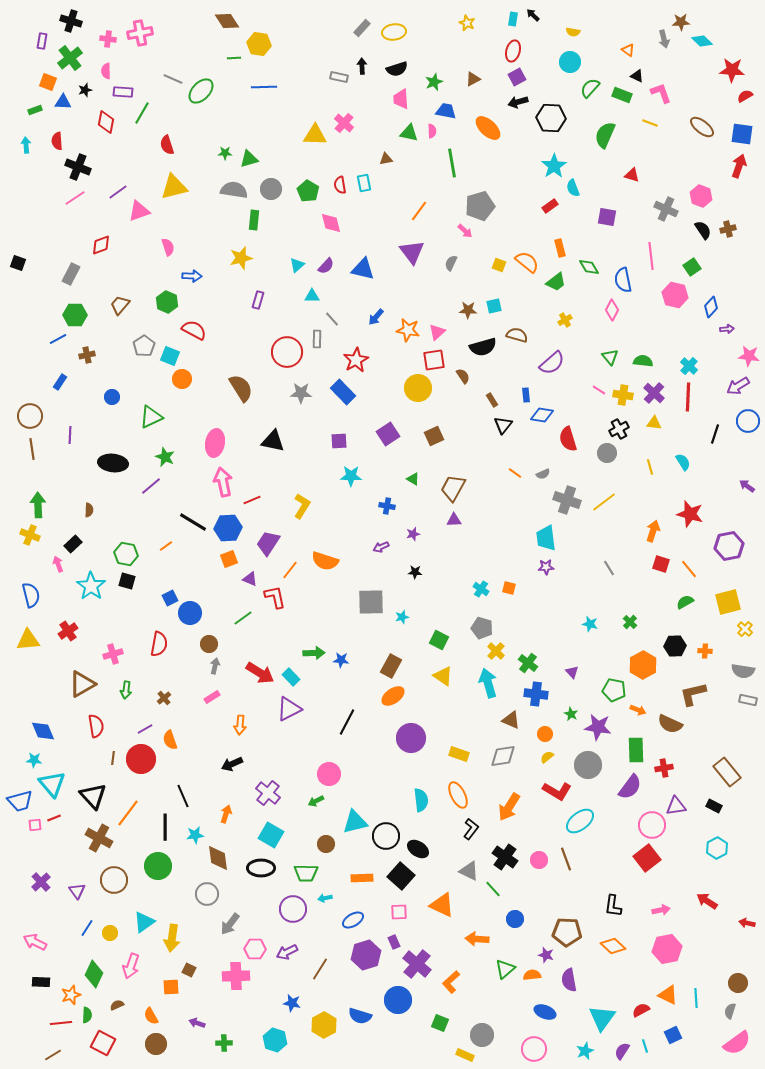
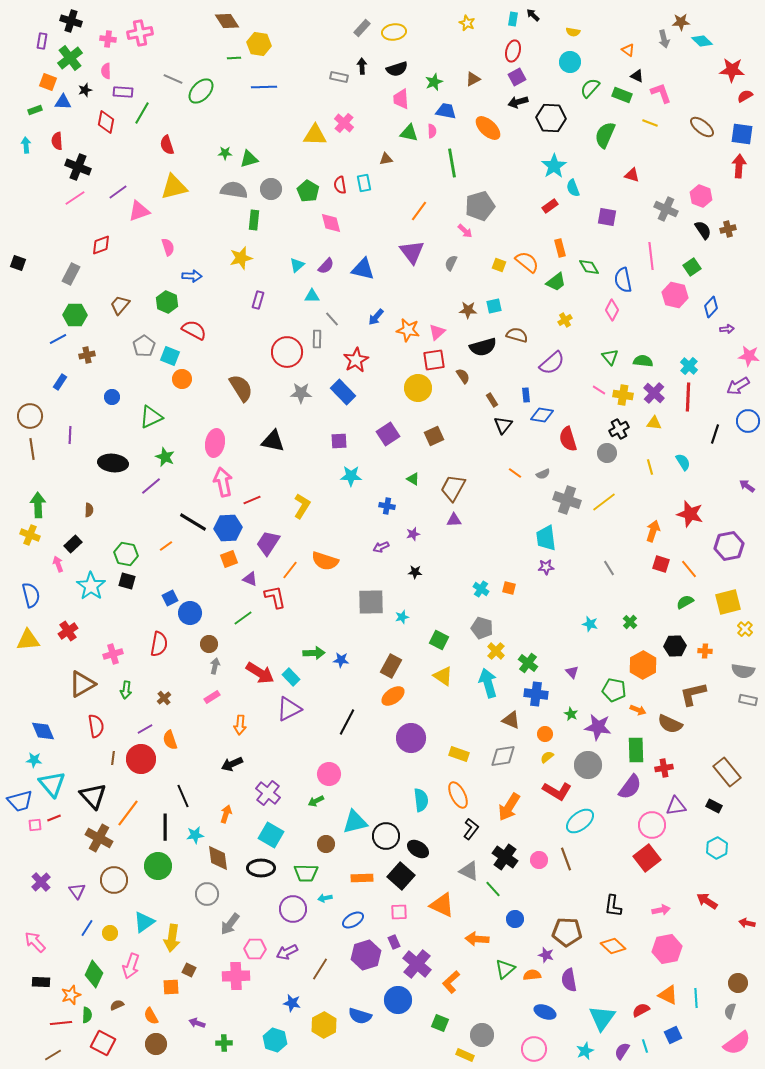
red arrow at (739, 166): rotated 15 degrees counterclockwise
pink arrow at (35, 942): rotated 20 degrees clockwise
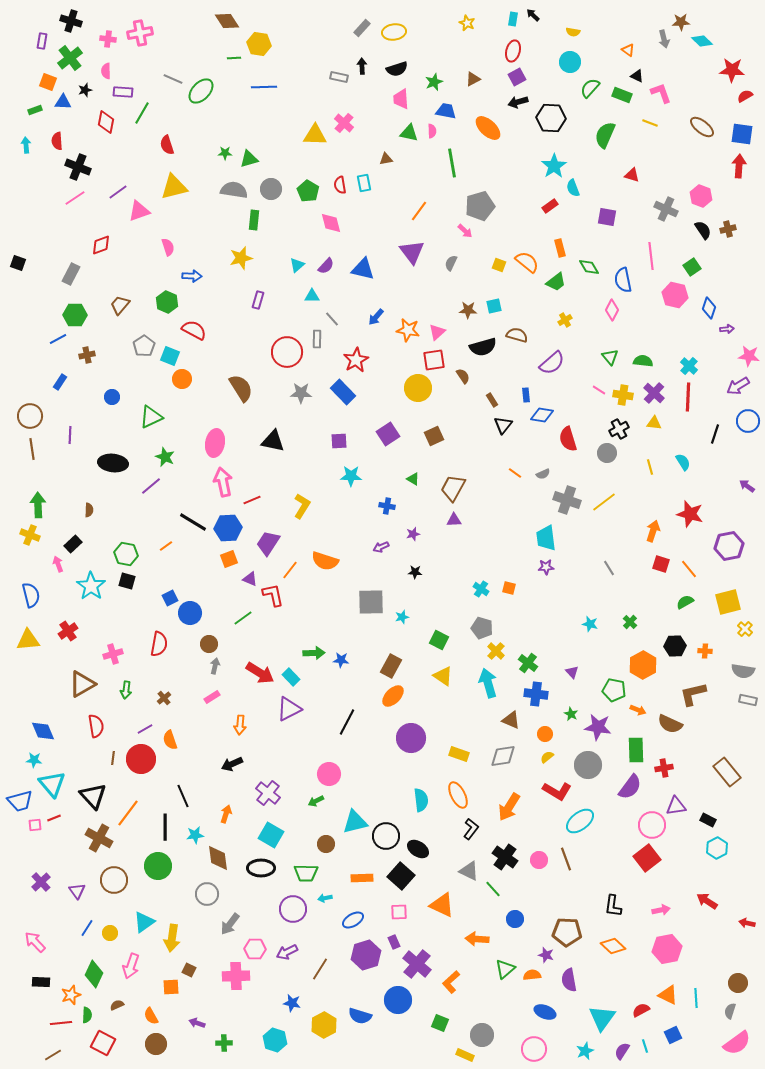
blue diamond at (711, 307): moved 2 px left, 1 px down; rotated 25 degrees counterclockwise
red L-shape at (275, 597): moved 2 px left, 2 px up
orange ellipse at (393, 696): rotated 10 degrees counterclockwise
black rectangle at (714, 806): moved 6 px left, 14 px down
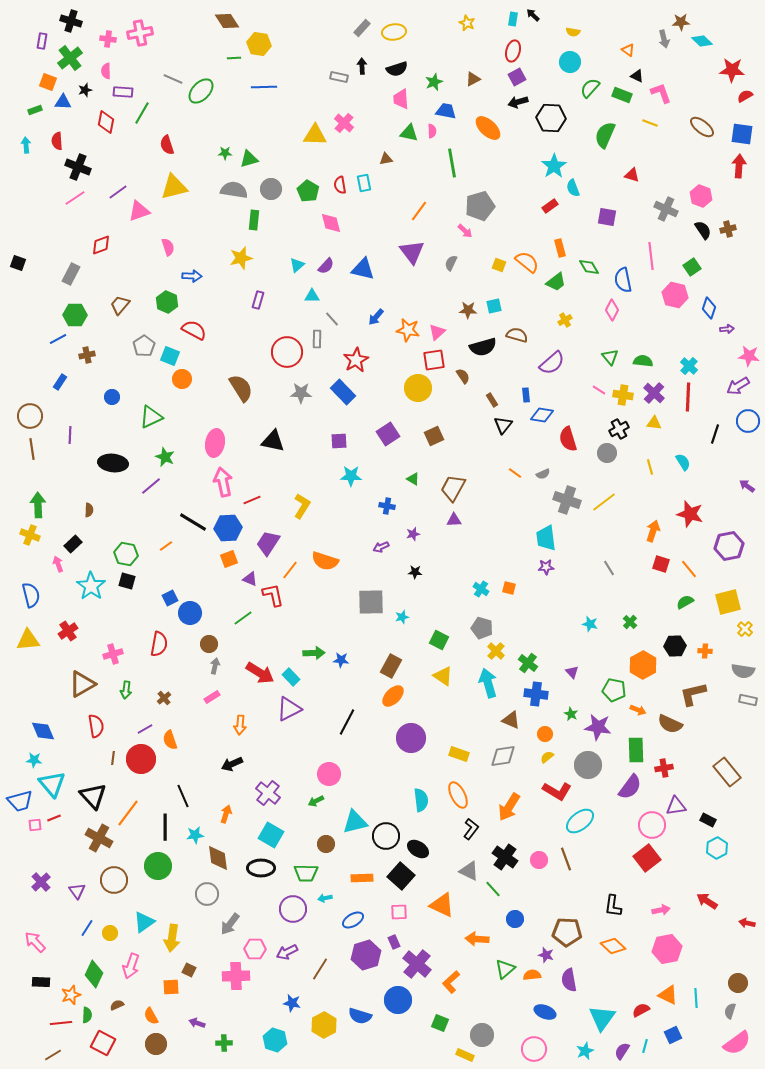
cyan line at (645, 1046): rotated 32 degrees clockwise
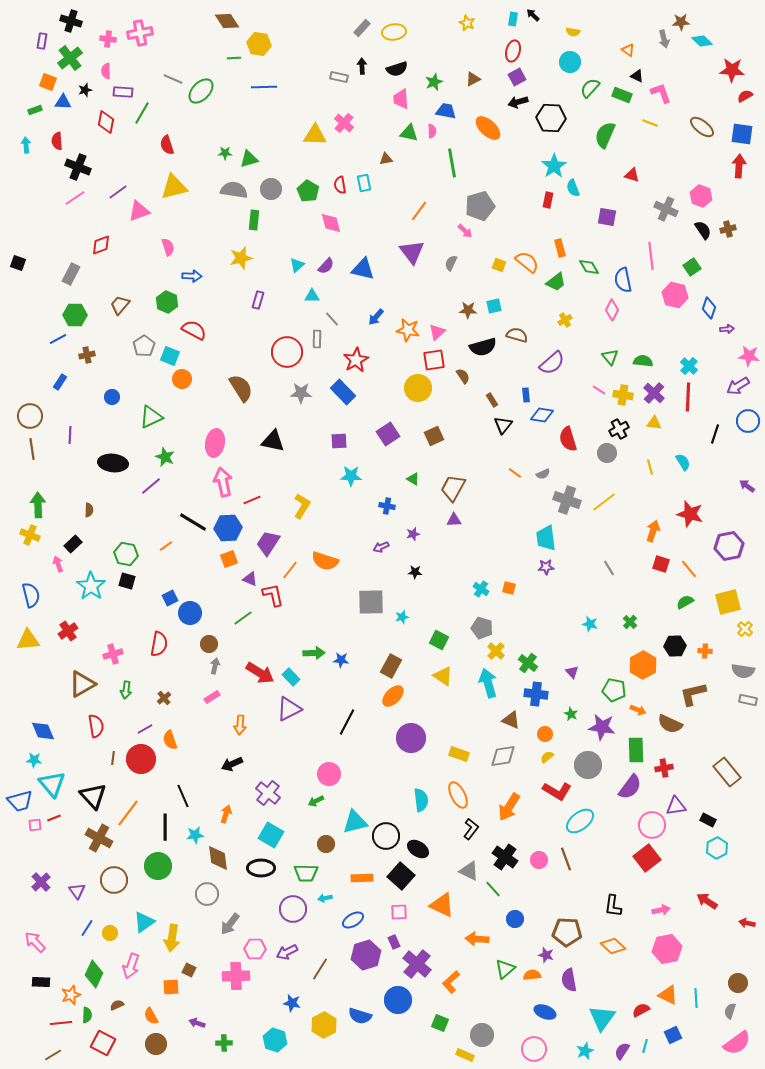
red rectangle at (550, 206): moved 2 px left, 6 px up; rotated 42 degrees counterclockwise
purple star at (598, 727): moved 4 px right
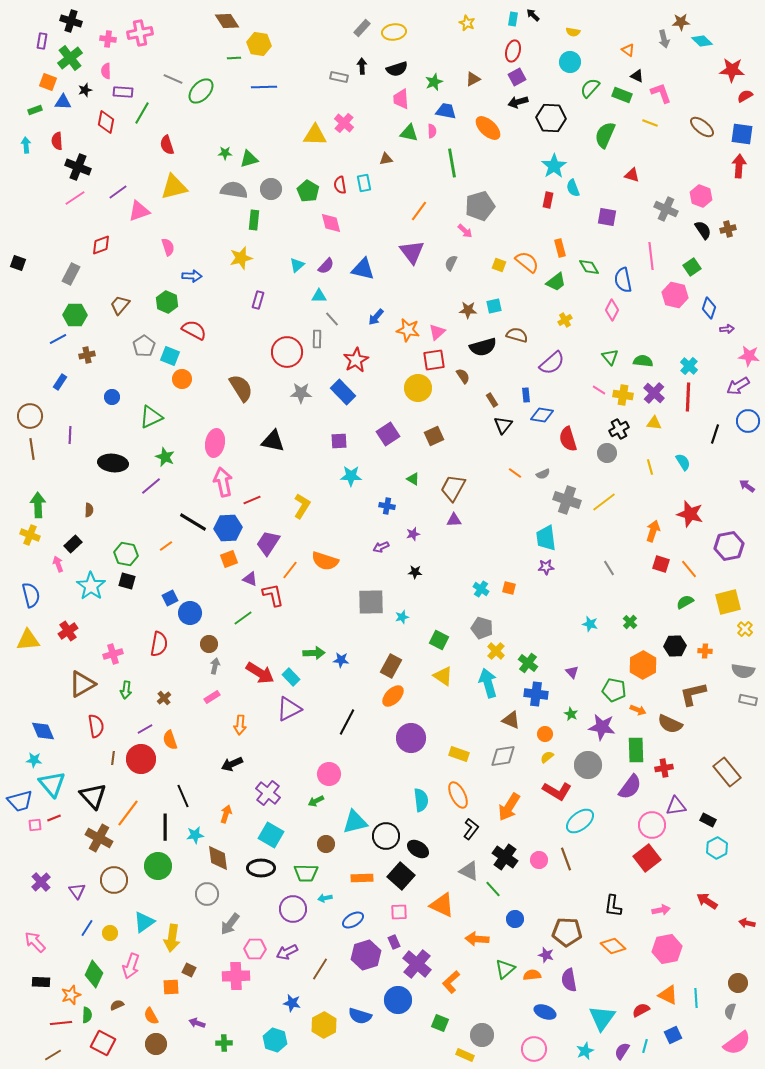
cyan triangle at (312, 296): moved 7 px right
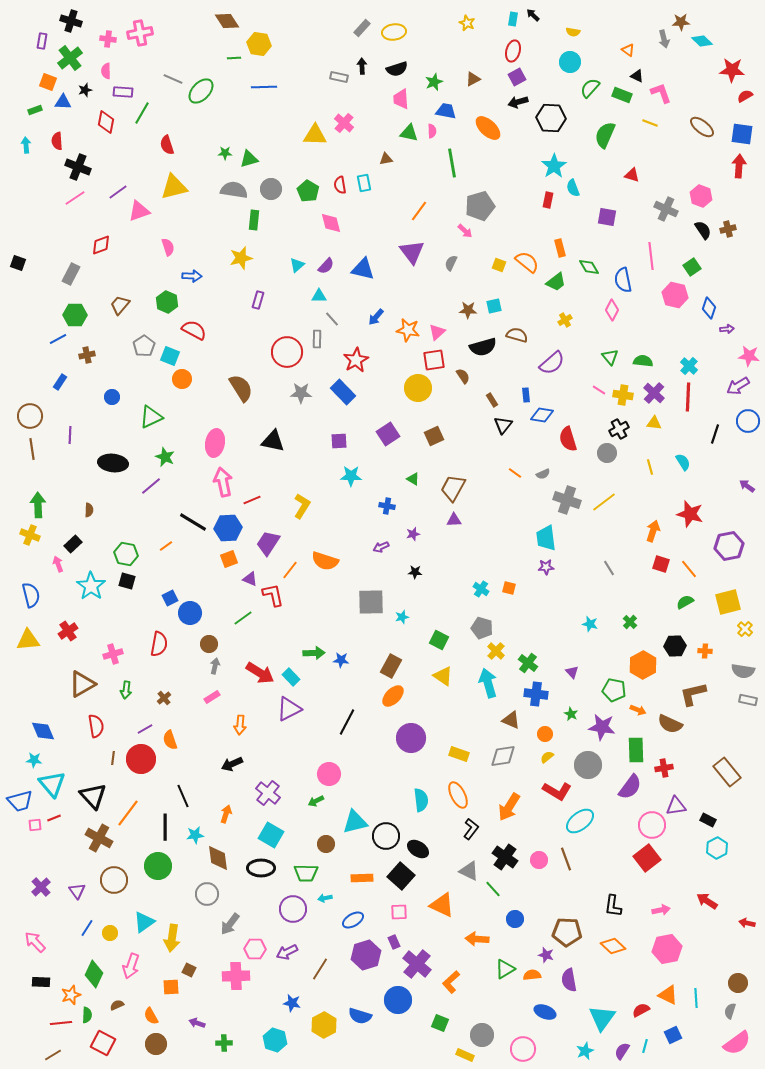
purple cross at (41, 882): moved 5 px down
green triangle at (505, 969): rotated 10 degrees clockwise
pink circle at (534, 1049): moved 11 px left
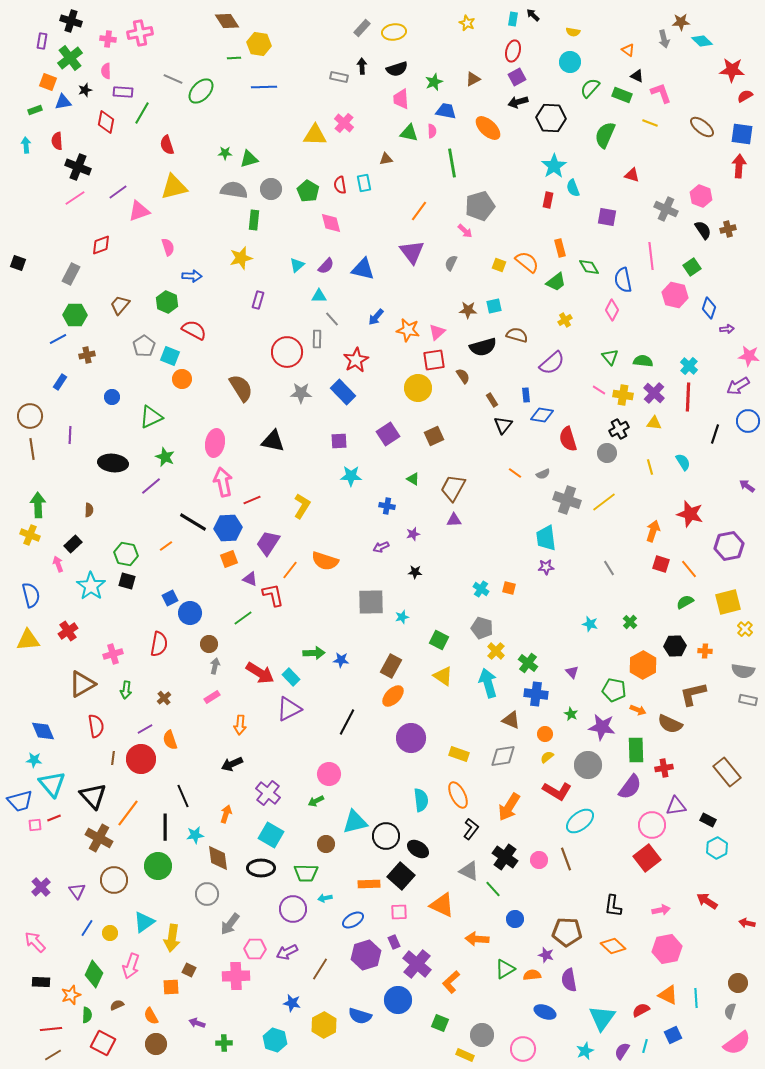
blue triangle at (63, 102): rotated 12 degrees counterclockwise
orange rectangle at (362, 878): moved 7 px right, 6 px down
red line at (61, 1023): moved 10 px left, 6 px down
